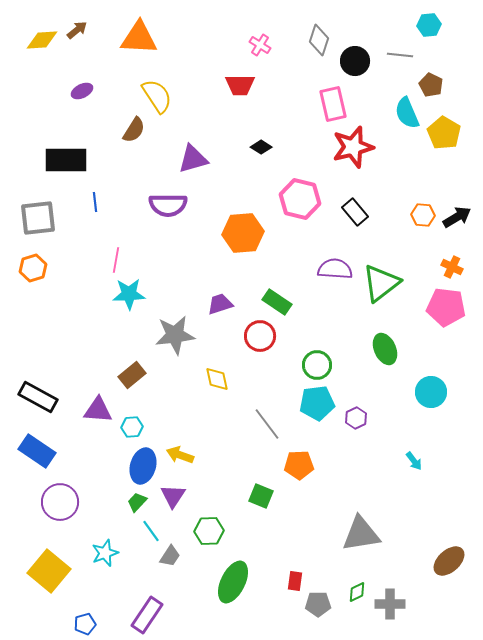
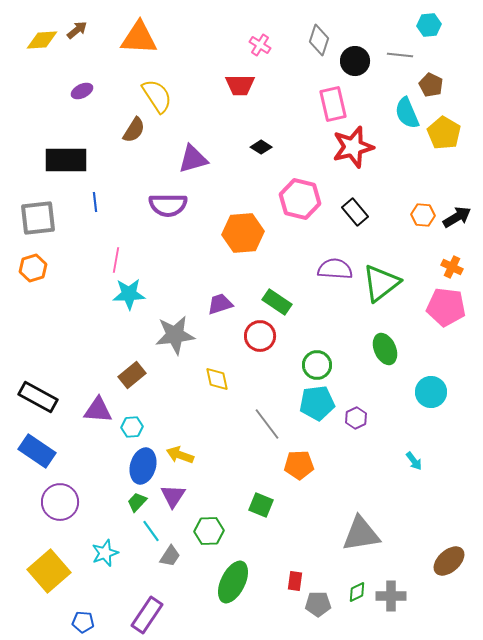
green square at (261, 496): moved 9 px down
yellow square at (49, 571): rotated 9 degrees clockwise
gray cross at (390, 604): moved 1 px right, 8 px up
blue pentagon at (85, 624): moved 2 px left, 2 px up; rotated 20 degrees clockwise
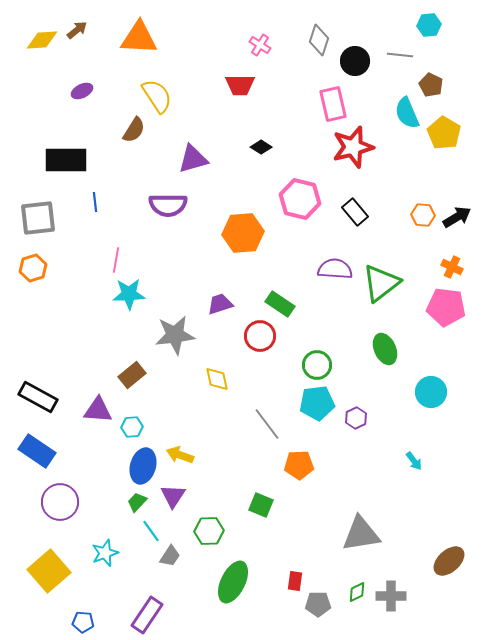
green rectangle at (277, 302): moved 3 px right, 2 px down
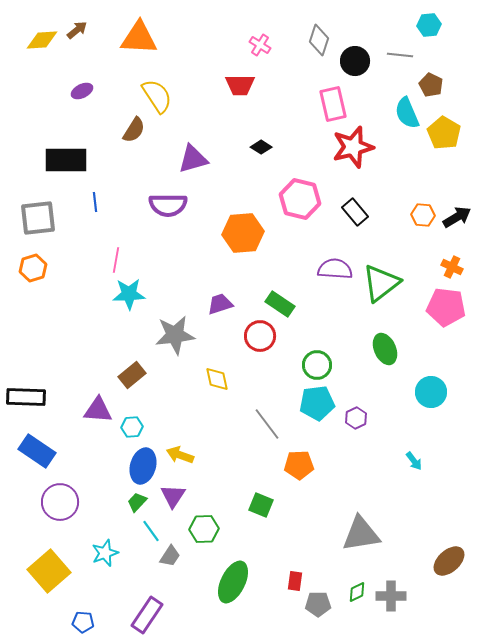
black rectangle at (38, 397): moved 12 px left; rotated 27 degrees counterclockwise
green hexagon at (209, 531): moved 5 px left, 2 px up
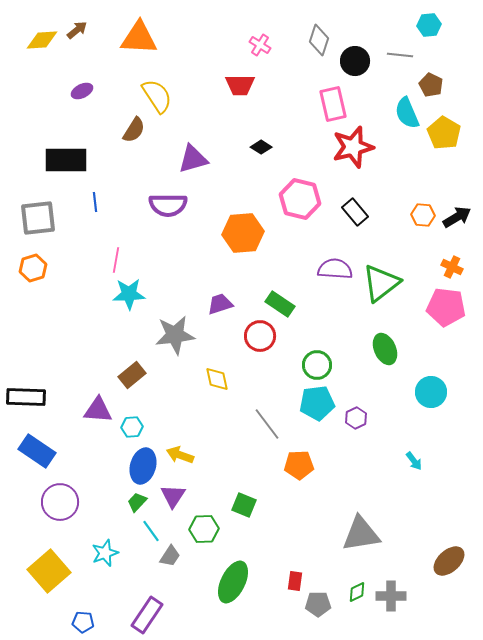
green square at (261, 505): moved 17 px left
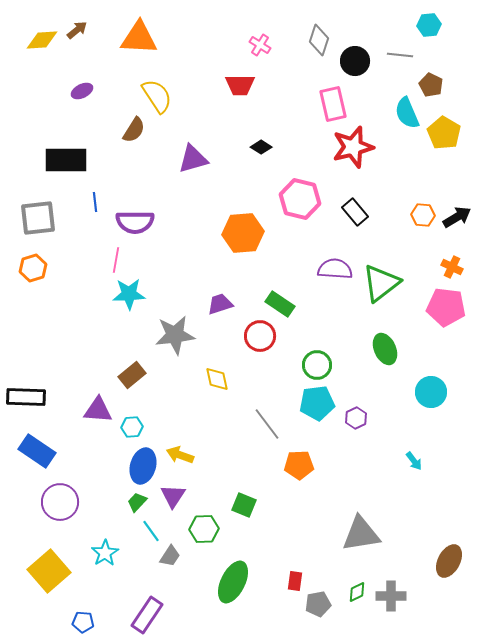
purple semicircle at (168, 205): moved 33 px left, 17 px down
cyan star at (105, 553): rotated 12 degrees counterclockwise
brown ellipse at (449, 561): rotated 20 degrees counterclockwise
gray pentagon at (318, 604): rotated 10 degrees counterclockwise
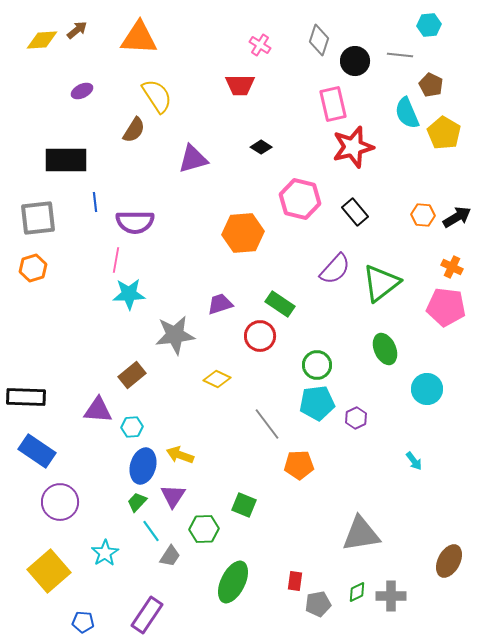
purple semicircle at (335, 269): rotated 128 degrees clockwise
yellow diamond at (217, 379): rotated 52 degrees counterclockwise
cyan circle at (431, 392): moved 4 px left, 3 px up
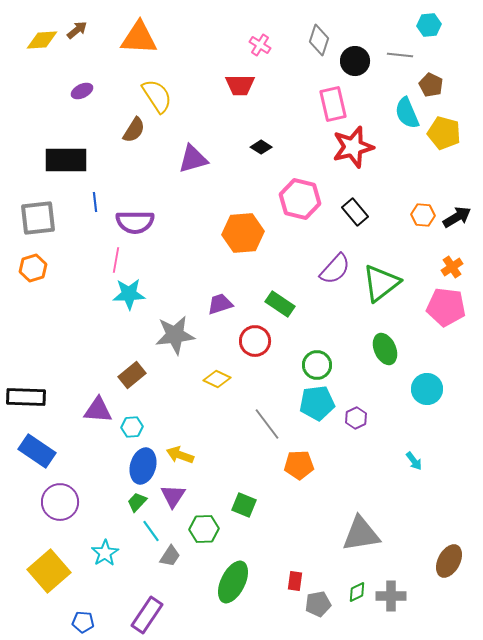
yellow pentagon at (444, 133): rotated 16 degrees counterclockwise
orange cross at (452, 267): rotated 30 degrees clockwise
red circle at (260, 336): moved 5 px left, 5 px down
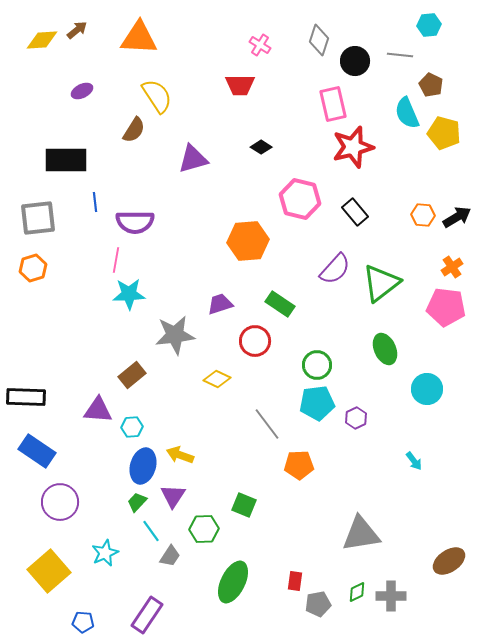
orange hexagon at (243, 233): moved 5 px right, 8 px down
cyan star at (105, 553): rotated 8 degrees clockwise
brown ellipse at (449, 561): rotated 28 degrees clockwise
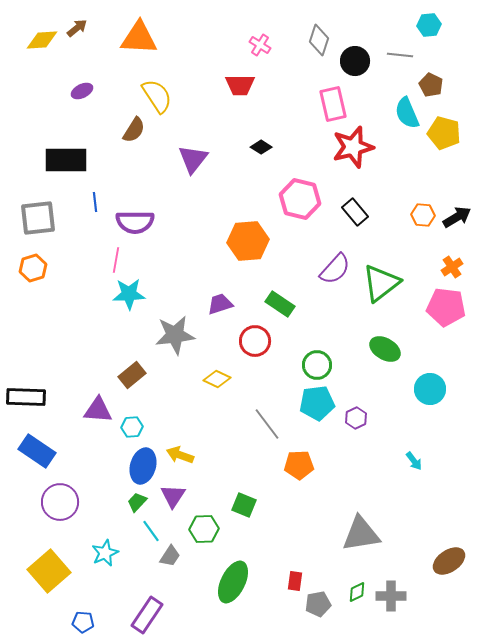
brown arrow at (77, 30): moved 2 px up
purple triangle at (193, 159): rotated 36 degrees counterclockwise
green ellipse at (385, 349): rotated 36 degrees counterclockwise
cyan circle at (427, 389): moved 3 px right
